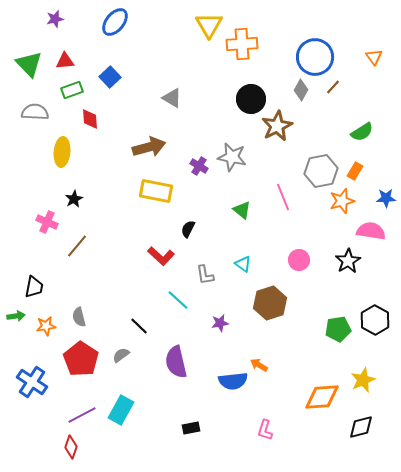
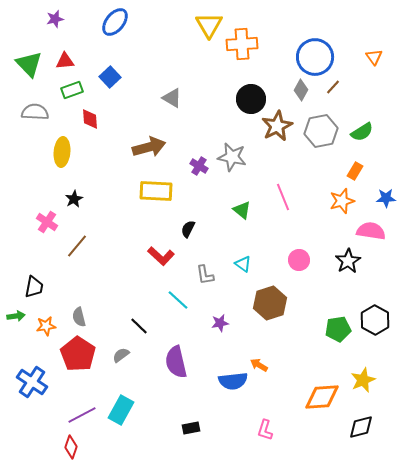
gray hexagon at (321, 171): moved 40 px up
yellow rectangle at (156, 191): rotated 8 degrees counterclockwise
pink cross at (47, 222): rotated 10 degrees clockwise
red pentagon at (81, 359): moved 3 px left, 5 px up
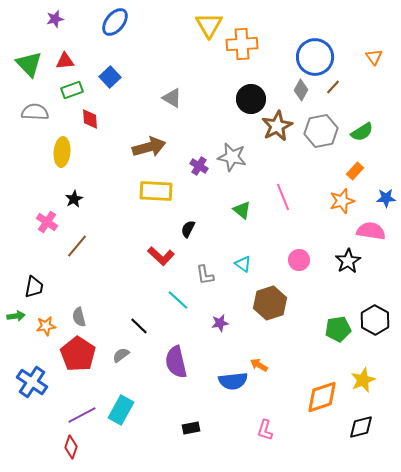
orange rectangle at (355, 171): rotated 12 degrees clockwise
orange diamond at (322, 397): rotated 15 degrees counterclockwise
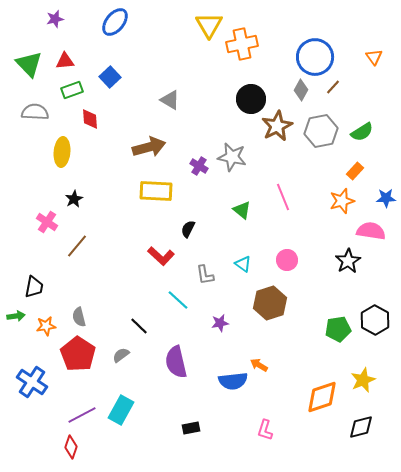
orange cross at (242, 44): rotated 8 degrees counterclockwise
gray triangle at (172, 98): moved 2 px left, 2 px down
pink circle at (299, 260): moved 12 px left
